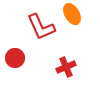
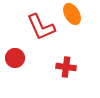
red cross: rotated 30 degrees clockwise
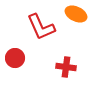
orange ellipse: moved 4 px right; rotated 35 degrees counterclockwise
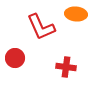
orange ellipse: rotated 20 degrees counterclockwise
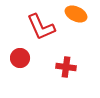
orange ellipse: rotated 20 degrees clockwise
red circle: moved 5 px right
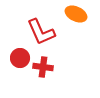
red L-shape: moved 5 px down
red cross: moved 23 px left
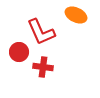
orange ellipse: moved 1 px down
red circle: moved 1 px left, 6 px up
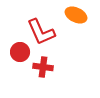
red circle: moved 1 px right
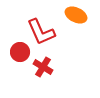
red cross: rotated 24 degrees clockwise
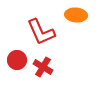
orange ellipse: rotated 20 degrees counterclockwise
red circle: moved 3 px left, 8 px down
